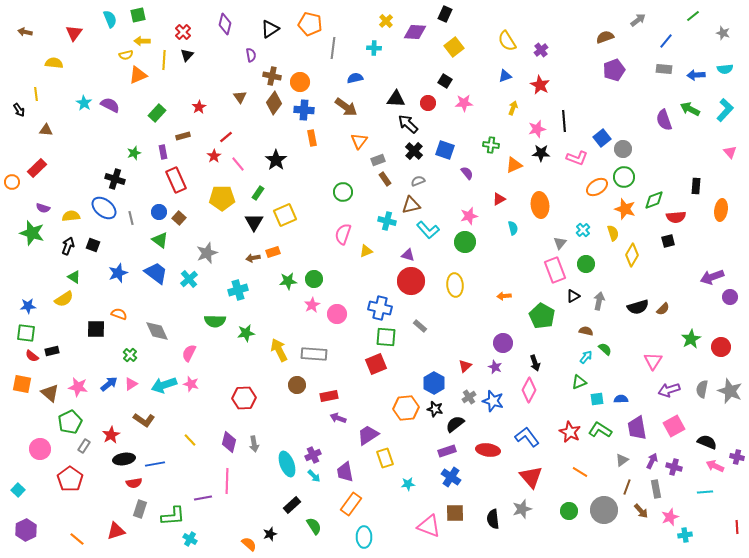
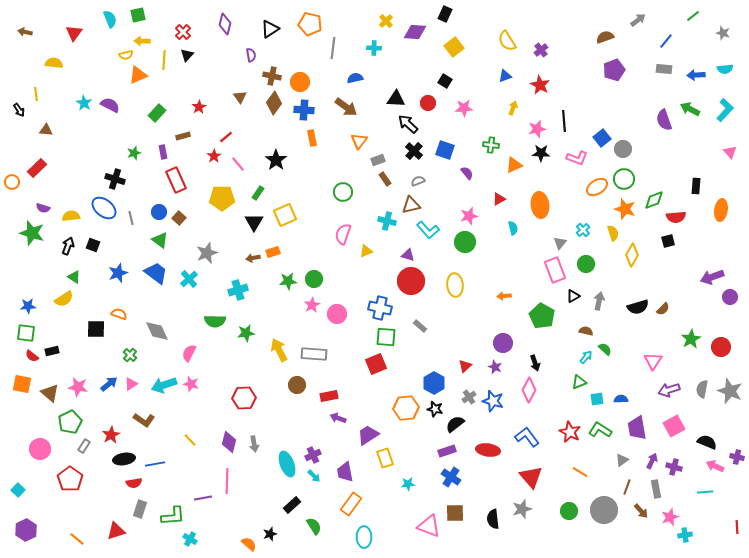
pink star at (464, 103): moved 5 px down
green circle at (624, 177): moved 2 px down
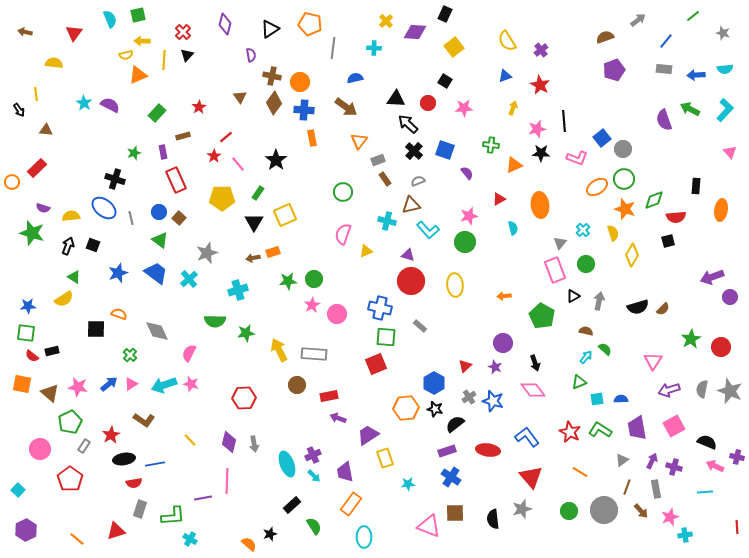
pink diamond at (529, 390): moved 4 px right; rotated 65 degrees counterclockwise
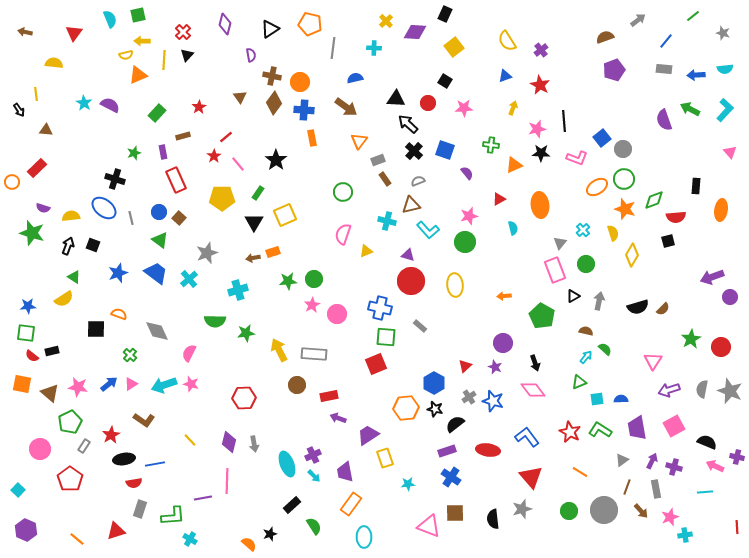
purple hexagon at (26, 530): rotated 10 degrees counterclockwise
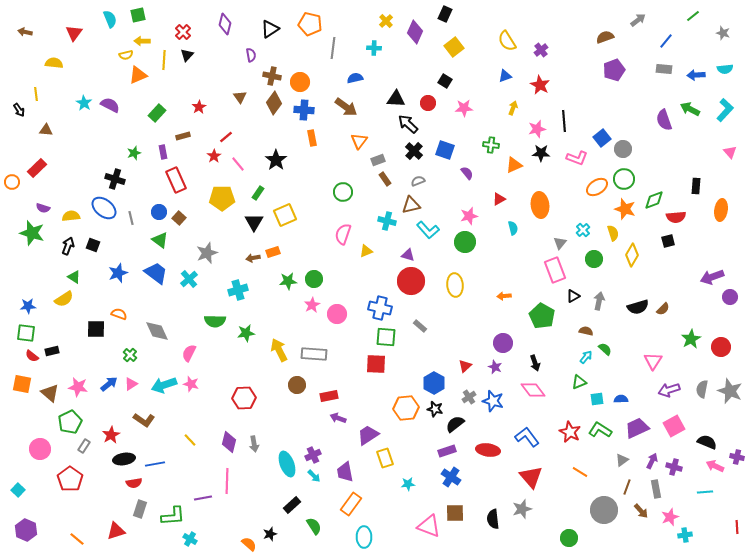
purple diamond at (415, 32): rotated 70 degrees counterclockwise
green circle at (586, 264): moved 8 px right, 5 px up
red square at (376, 364): rotated 25 degrees clockwise
purple trapezoid at (637, 428): rotated 75 degrees clockwise
green circle at (569, 511): moved 27 px down
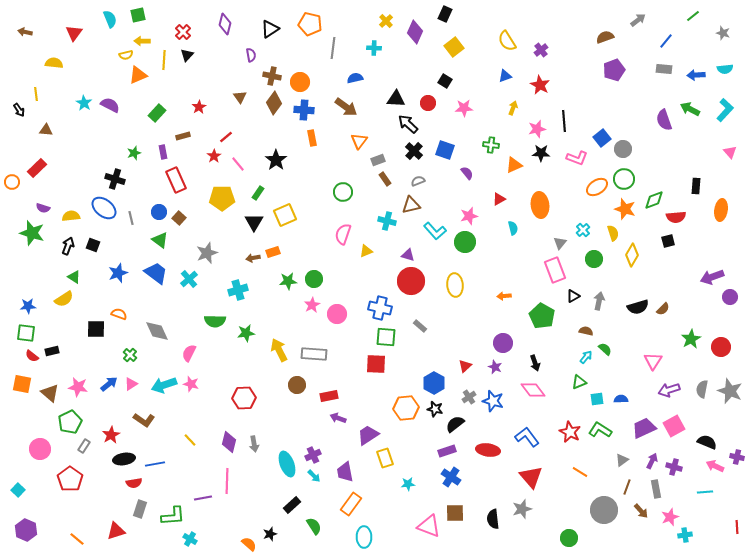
cyan L-shape at (428, 230): moved 7 px right, 1 px down
purple trapezoid at (637, 428): moved 7 px right
